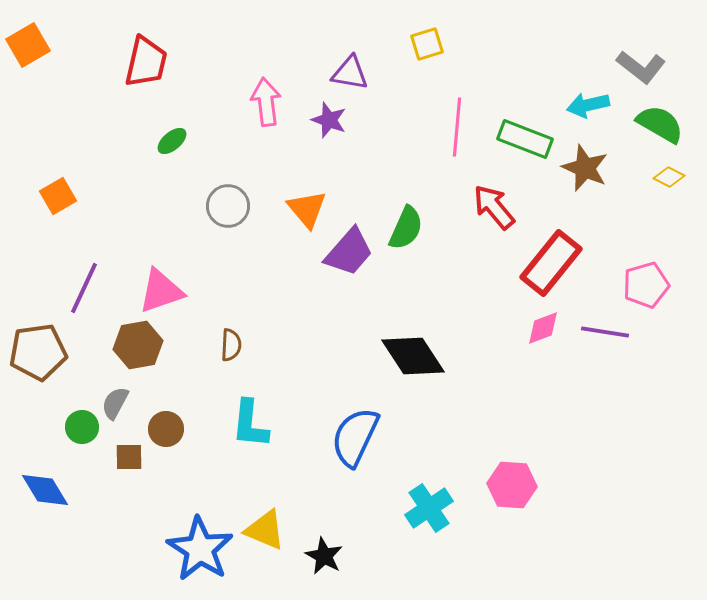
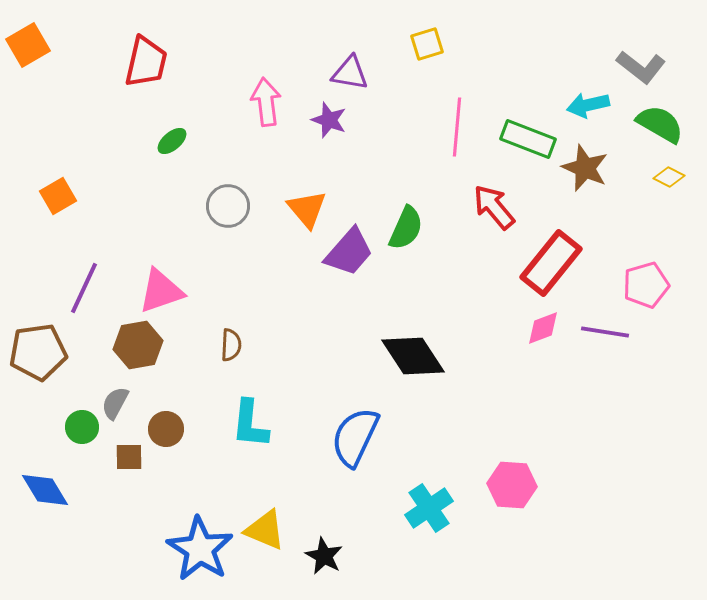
green rectangle at (525, 139): moved 3 px right
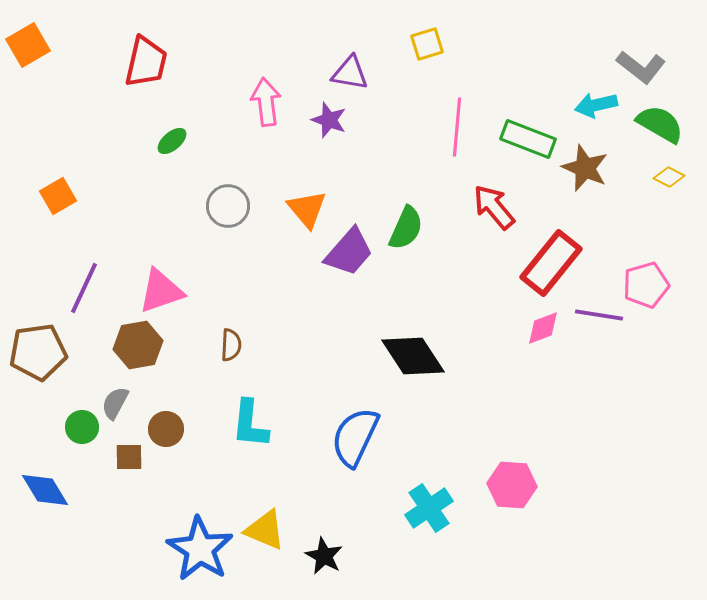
cyan arrow at (588, 105): moved 8 px right
purple line at (605, 332): moved 6 px left, 17 px up
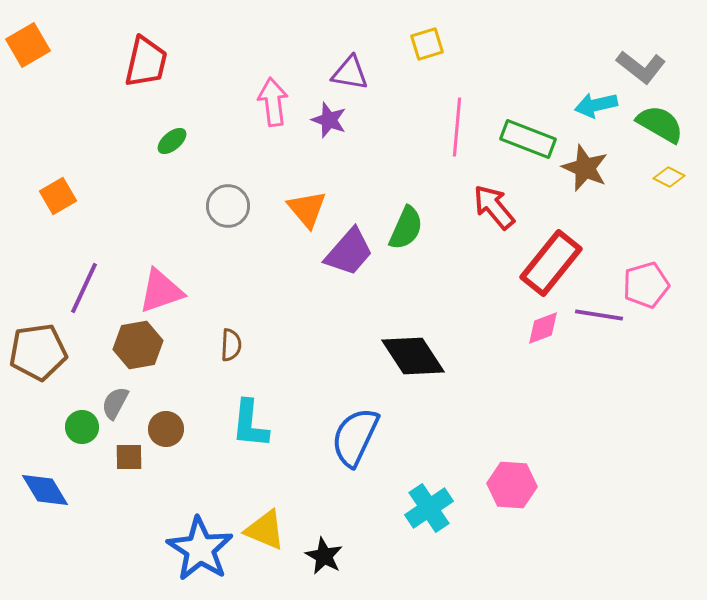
pink arrow at (266, 102): moved 7 px right
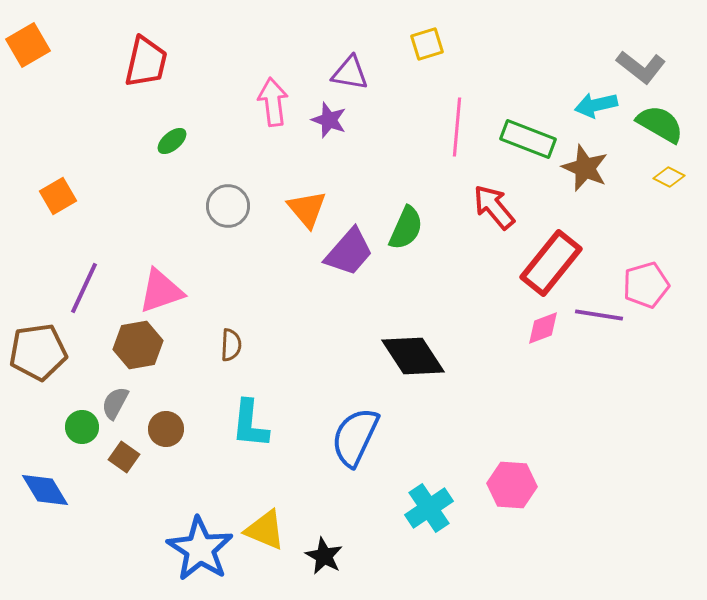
brown square at (129, 457): moved 5 px left; rotated 36 degrees clockwise
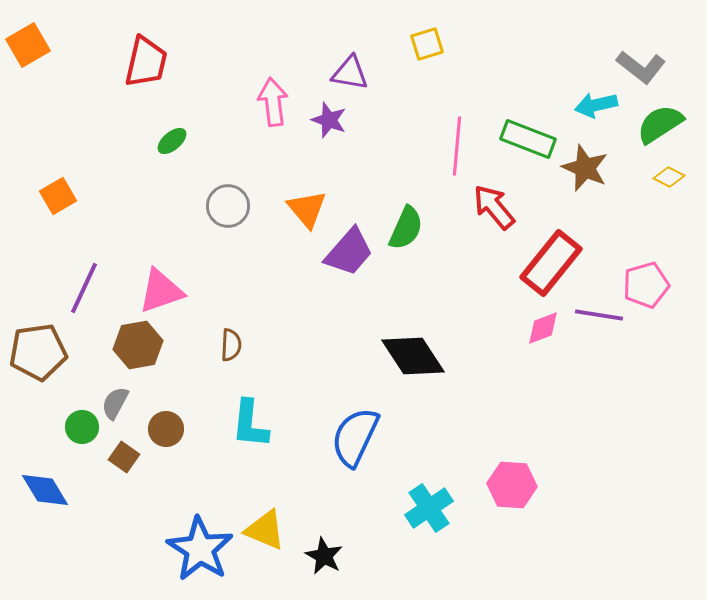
green semicircle at (660, 124): rotated 63 degrees counterclockwise
pink line at (457, 127): moved 19 px down
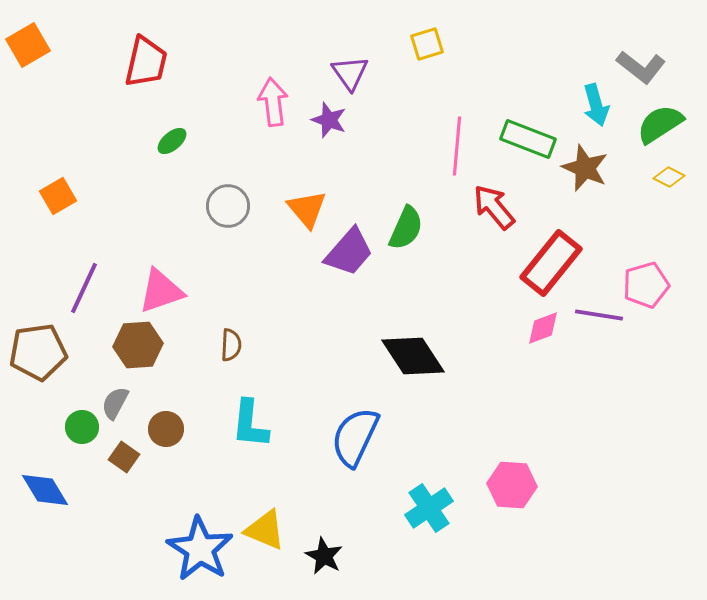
purple triangle at (350, 73): rotated 45 degrees clockwise
cyan arrow at (596, 105): rotated 93 degrees counterclockwise
brown hexagon at (138, 345): rotated 6 degrees clockwise
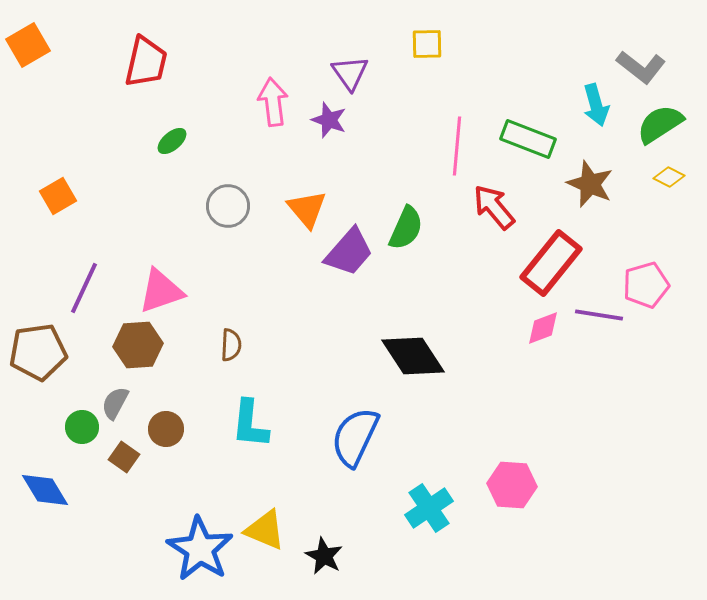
yellow square at (427, 44): rotated 16 degrees clockwise
brown star at (585, 168): moved 5 px right, 16 px down
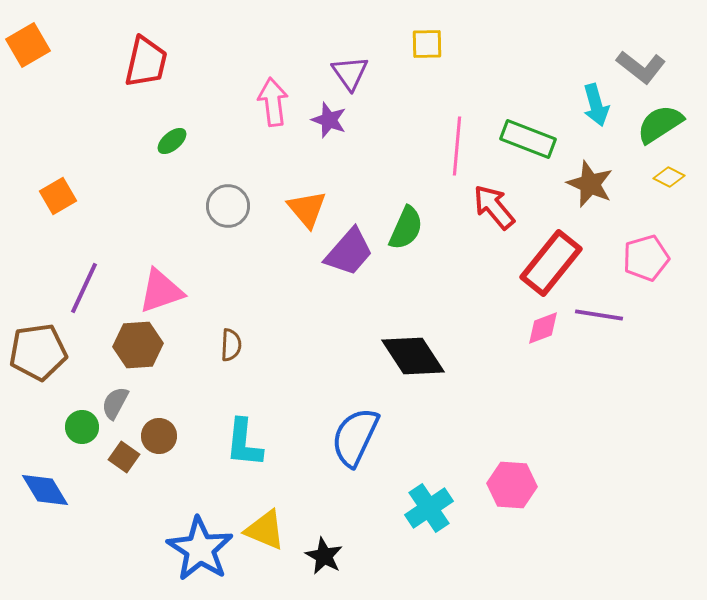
pink pentagon at (646, 285): moved 27 px up
cyan L-shape at (250, 424): moved 6 px left, 19 px down
brown circle at (166, 429): moved 7 px left, 7 px down
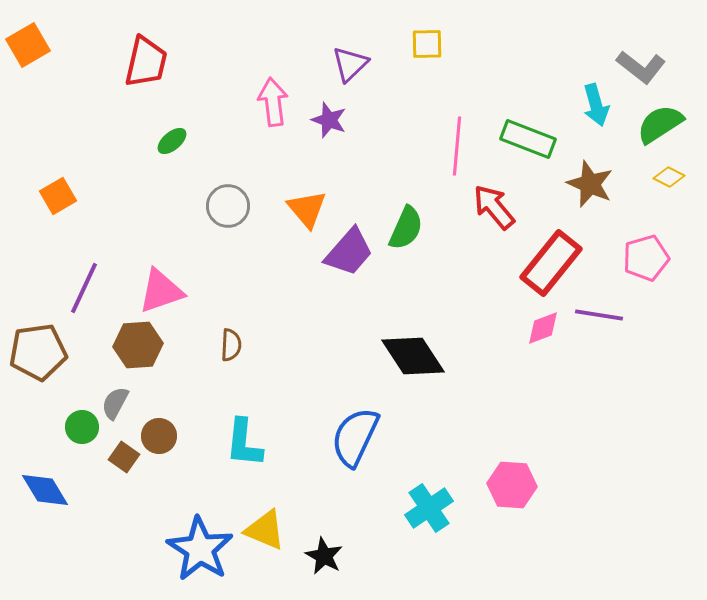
purple triangle at (350, 73): moved 9 px up; rotated 21 degrees clockwise
